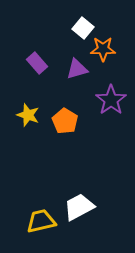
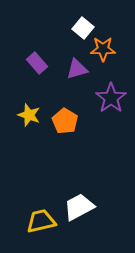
purple star: moved 2 px up
yellow star: moved 1 px right
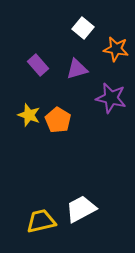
orange star: moved 13 px right; rotated 10 degrees clockwise
purple rectangle: moved 1 px right, 2 px down
purple star: rotated 24 degrees counterclockwise
orange pentagon: moved 7 px left, 1 px up
white trapezoid: moved 2 px right, 2 px down
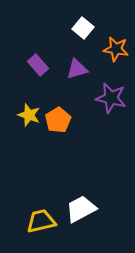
orange pentagon: rotated 10 degrees clockwise
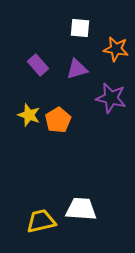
white square: moved 3 px left; rotated 35 degrees counterclockwise
white trapezoid: rotated 32 degrees clockwise
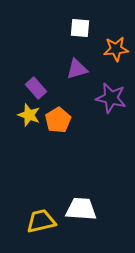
orange star: rotated 15 degrees counterclockwise
purple rectangle: moved 2 px left, 23 px down
